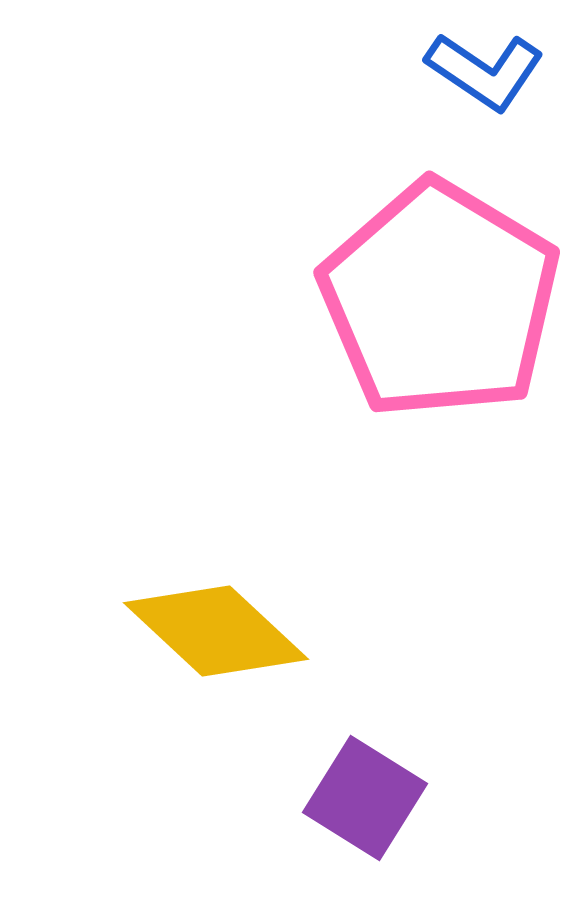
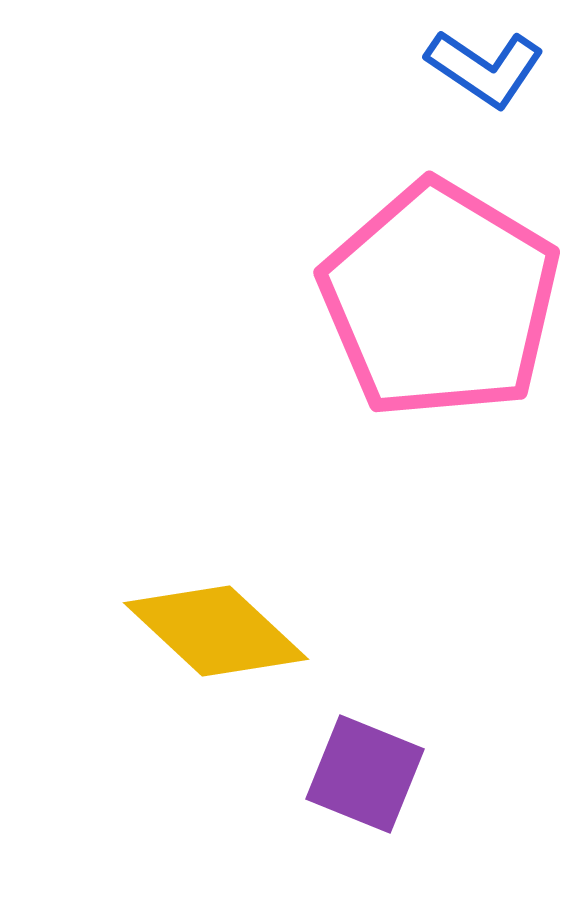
blue L-shape: moved 3 px up
purple square: moved 24 px up; rotated 10 degrees counterclockwise
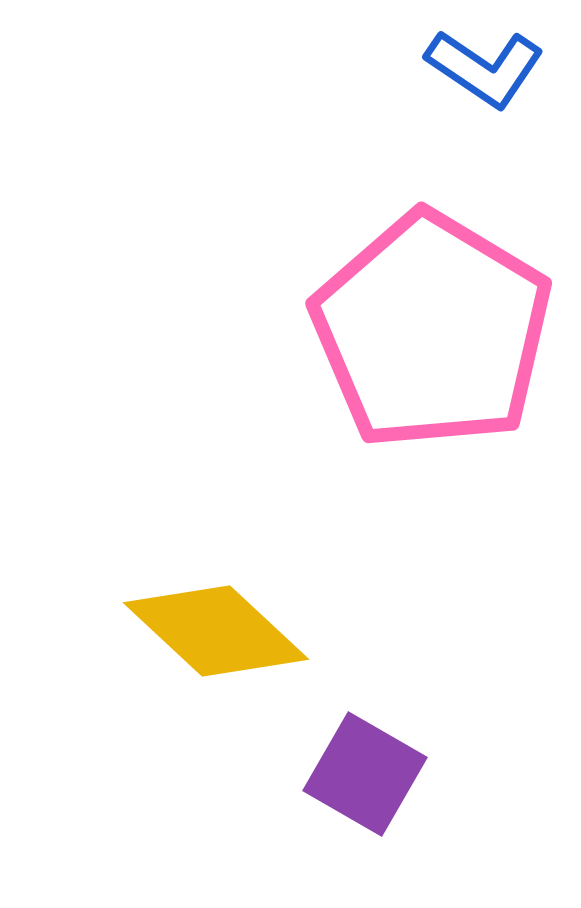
pink pentagon: moved 8 px left, 31 px down
purple square: rotated 8 degrees clockwise
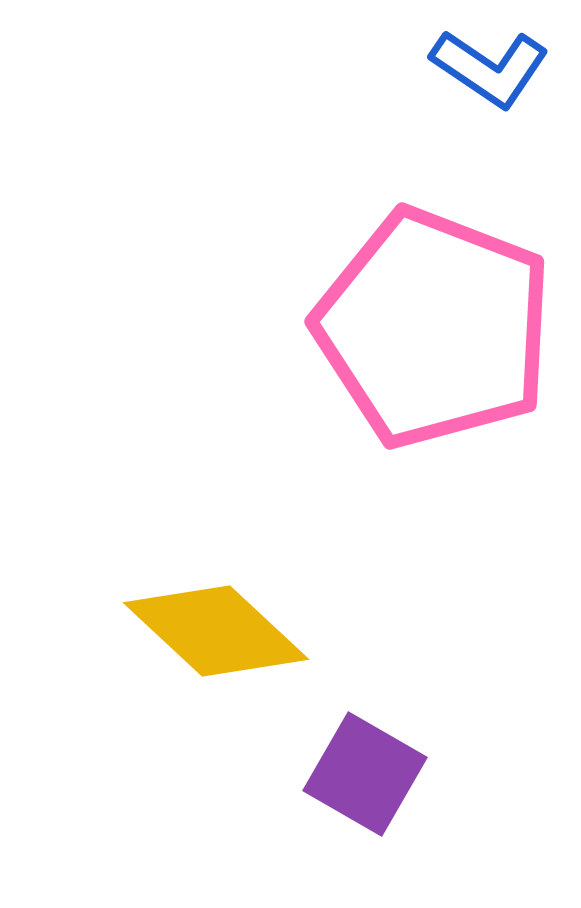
blue L-shape: moved 5 px right
pink pentagon: moved 2 px right, 3 px up; rotated 10 degrees counterclockwise
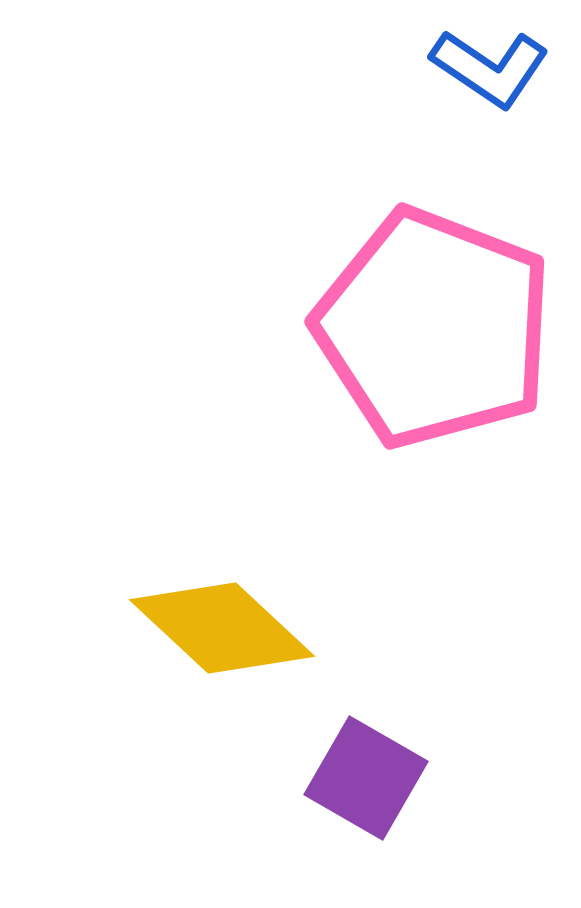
yellow diamond: moved 6 px right, 3 px up
purple square: moved 1 px right, 4 px down
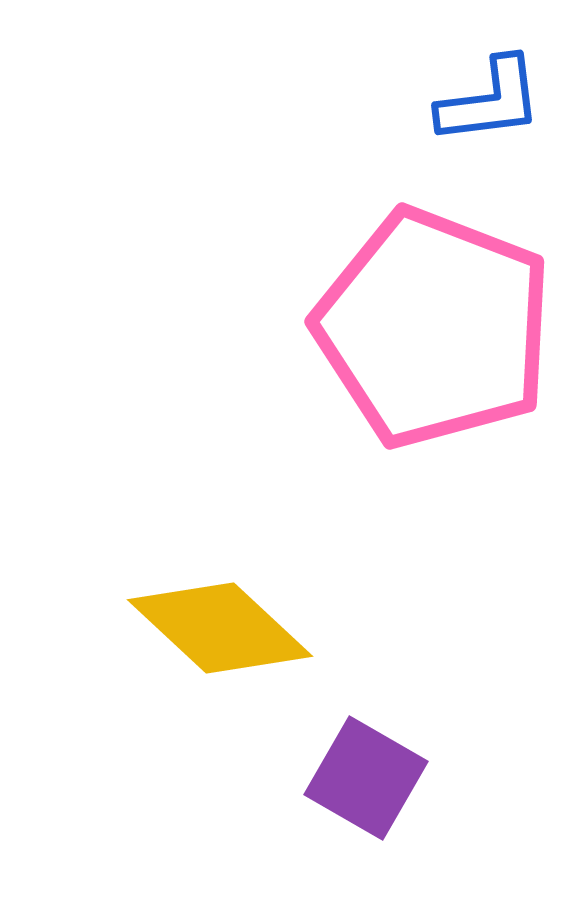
blue L-shape: moved 33 px down; rotated 41 degrees counterclockwise
yellow diamond: moved 2 px left
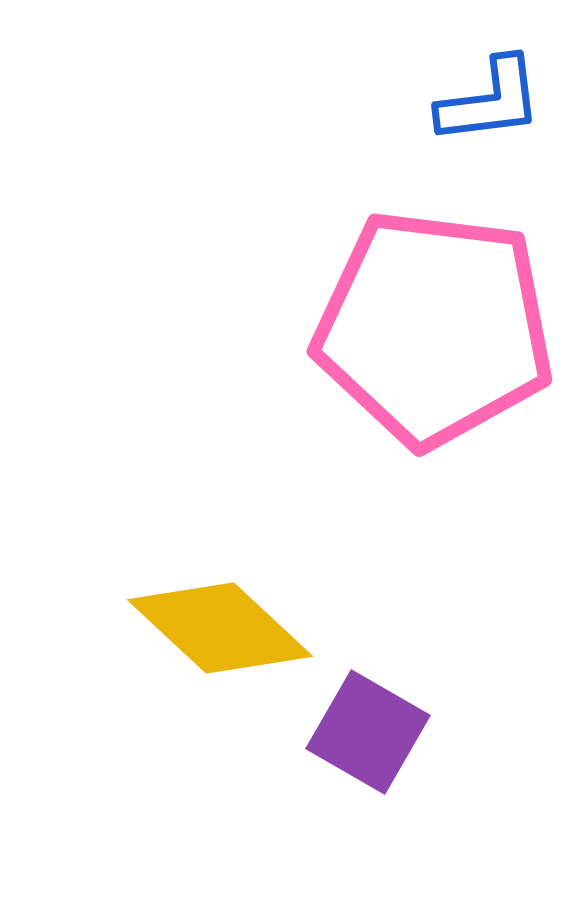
pink pentagon: rotated 14 degrees counterclockwise
purple square: moved 2 px right, 46 px up
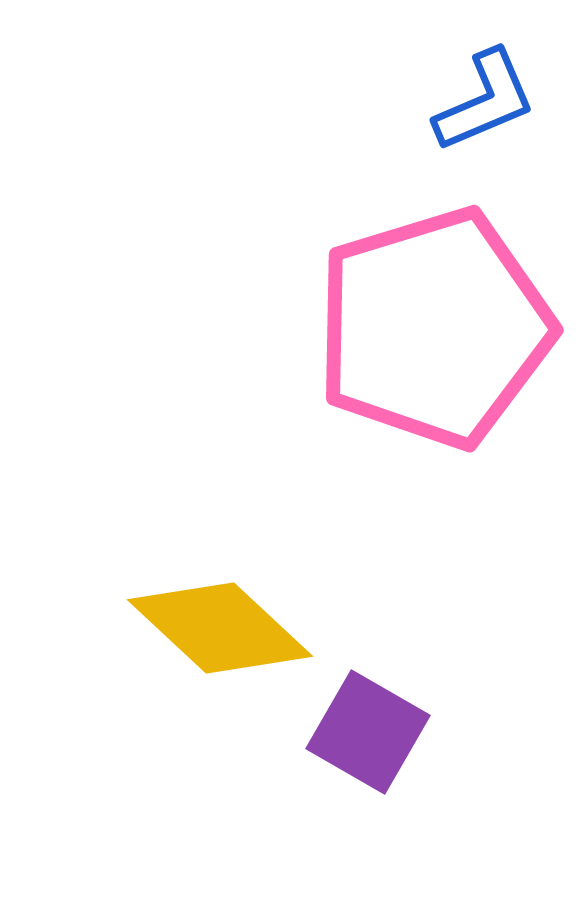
blue L-shape: moved 5 px left; rotated 16 degrees counterclockwise
pink pentagon: rotated 24 degrees counterclockwise
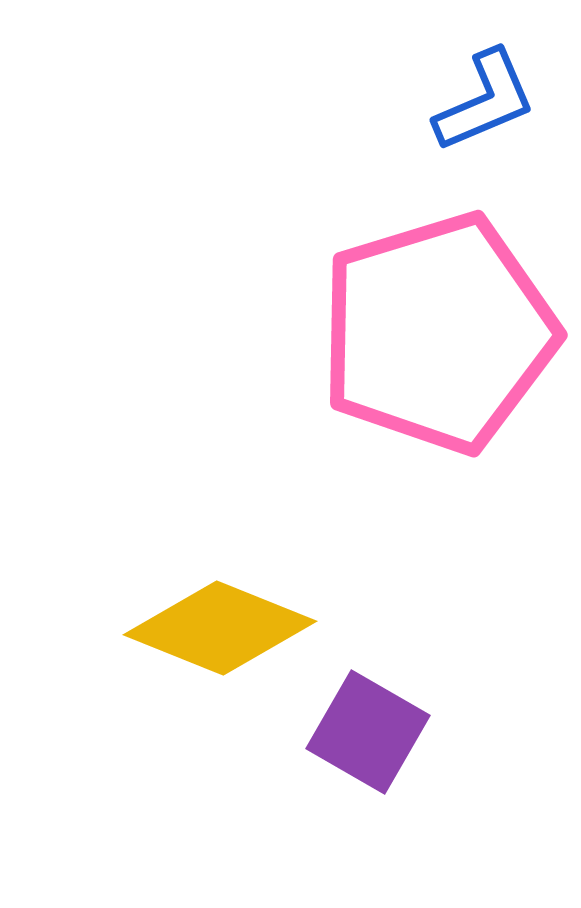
pink pentagon: moved 4 px right, 5 px down
yellow diamond: rotated 21 degrees counterclockwise
